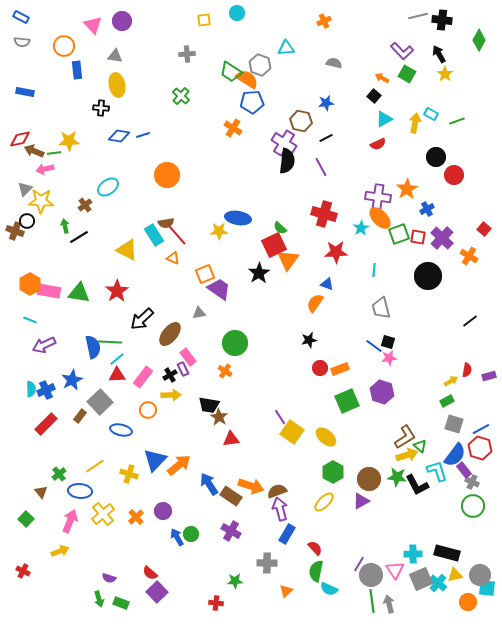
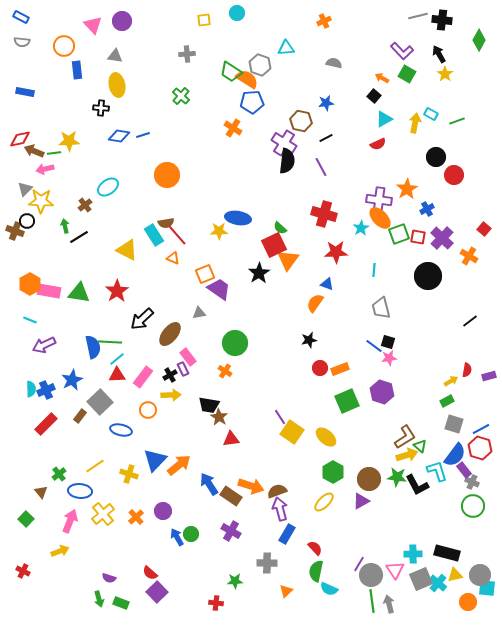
purple cross at (378, 197): moved 1 px right, 3 px down
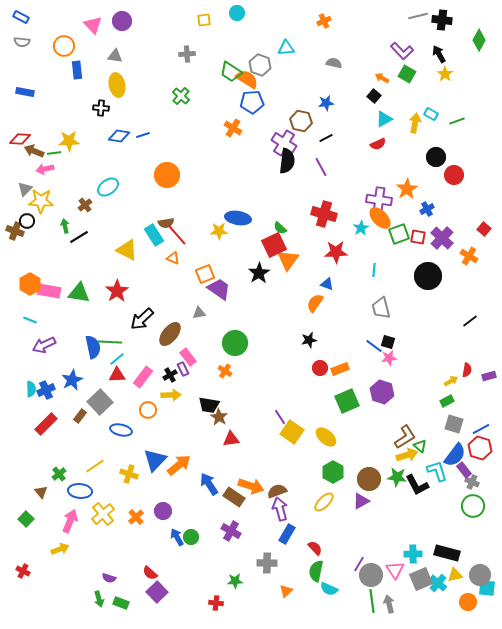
red diamond at (20, 139): rotated 15 degrees clockwise
brown rectangle at (231, 496): moved 3 px right, 1 px down
green circle at (191, 534): moved 3 px down
yellow arrow at (60, 551): moved 2 px up
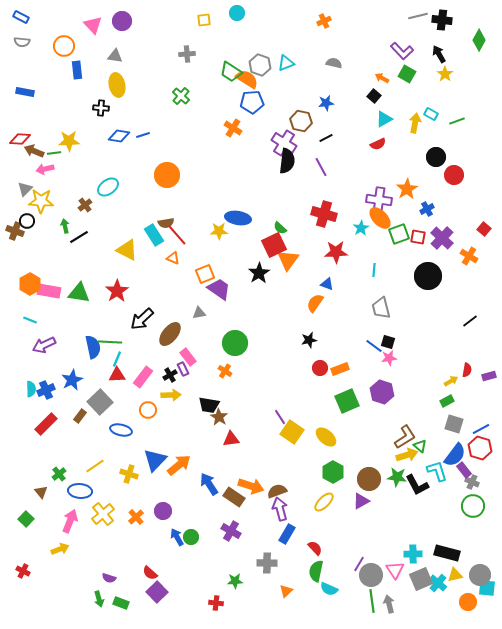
cyan triangle at (286, 48): moved 15 px down; rotated 18 degrees counterclockwise
cyan line at (117, 359): rotated 28 degrees counterclockwise
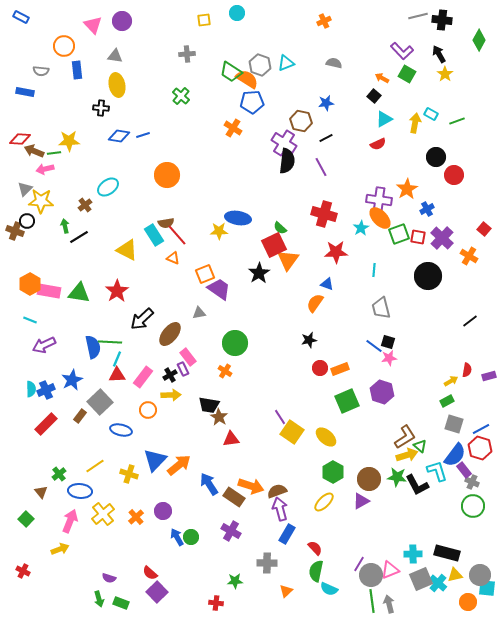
gray semicircle at (22, 42): moved 19 px right, 29 px down
pink triangle at (395, 570): moved 5 px left; rotated 42 degrees clockwise
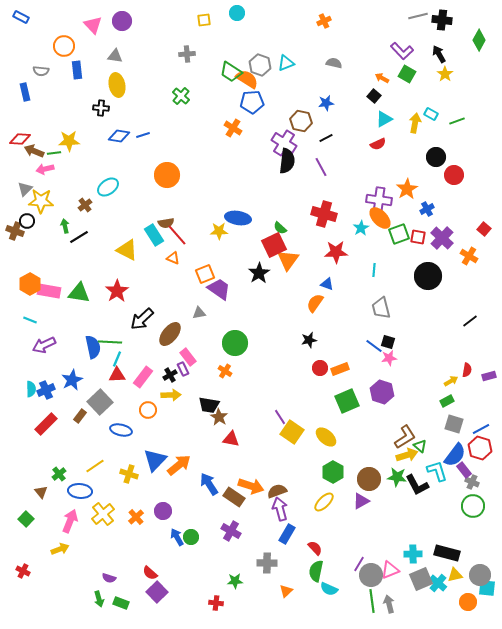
blue rectangle at (25, 92): rotated 66 degrees clockwise
red triangle at (231, 439): rotated 18 degrees clockwise
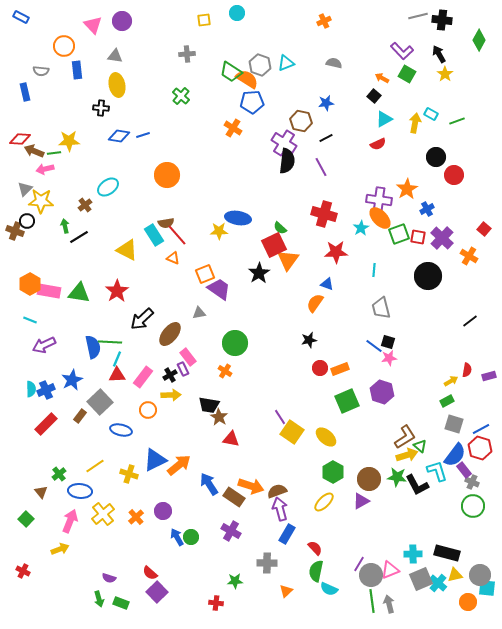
blue triangle at (155, 460): rotated 20 degrees clockwise
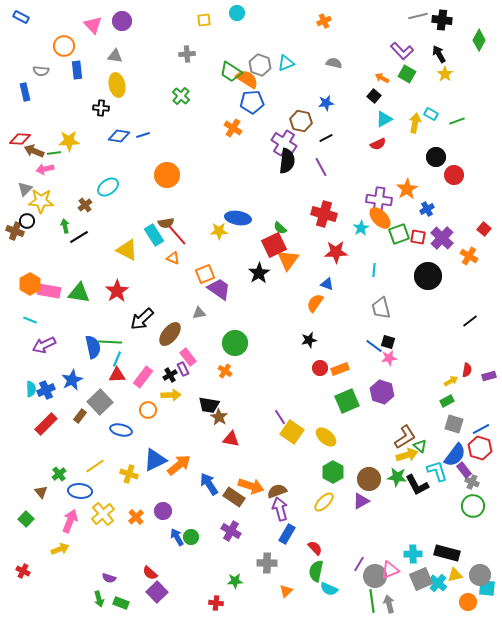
gray circle at (371, 575): moved 4 px right, 1 px down
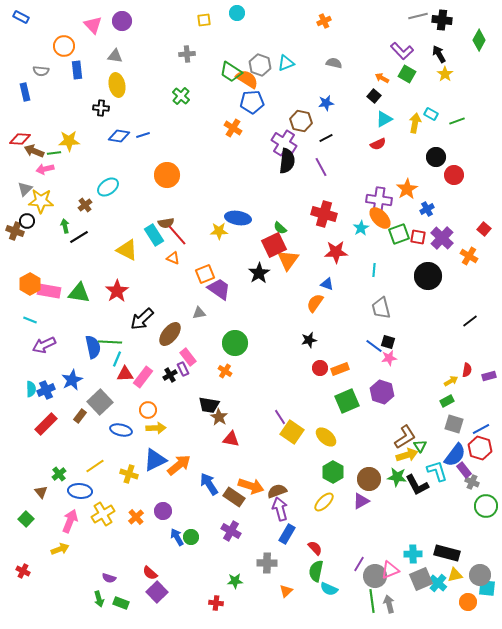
red triangle at (117, 375): moved 8 px right, 1 px up
yellow arrow at (171, 395): moved 15 px left, 33 px down
green triangle at (420, 446): rotated 16 degrees clockwise
green circle at (473, 506): moved 13 px right
yellow cross at (103, 514): rotated 10 degrees clockwise
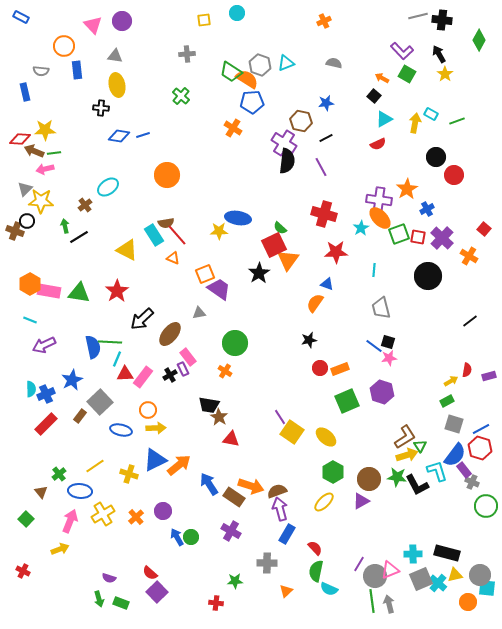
yellow star at (69, 141): moved 24 px left, 11 px up
blue cross at (46, 390): moved 4 px down
